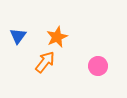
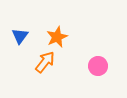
blue triangle: moved 2 px right
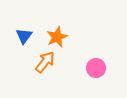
blue triangle: moved 4 px right
pink circle: moved 2 px left, 2 px down
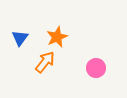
blue triangle: moved 4 px left, 2 px down
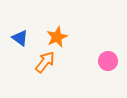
blue triangle: rotated 30 degrees counterclockwise
pink circle: moved 12 px right, 7 px up
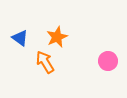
orange arrow: rotated 70 degrees counterclockwise
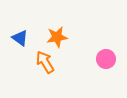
orange star: rotated 15 degrees clockwise
pink circle: moved 2 px left, 2 px up
